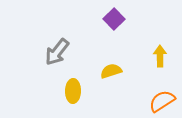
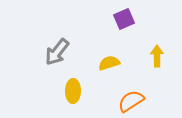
purple square: moved 10 px right; rotated 20 degrees clockwise
yellow arrow: moved 3 px left
yellow semicircle: moved 2 px left, 8 px up
orange semicircle: moved 31 px left
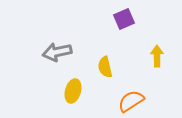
gray arrow: rotated 40 degrees clockwise
yellow semicircle: moved 4 px left, 4 px down; rotated 85 degrees counterclockwise
yellow ellipse: rotated 15 degrees clockwise
